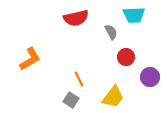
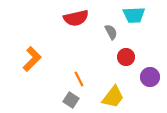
orange L-shape: moved 2 px right; rotated 15 degrees counterclockwise
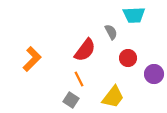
red semicircle: moved 9 px right, 32 px down; rotated 40 degrees counterclockwise
red circle: moved 2 px right, 1 px down
purple circle: moved 4 px right, 3 px up
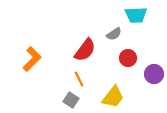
cyan trapezoid: moved 2 px right
gray semicircle: moved 3 px right, 2 px down; rotated 84 degrees clockwise
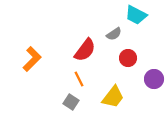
cyan trapezoid: rotated 30 degrees clockwise
purple circle: moved 5 px down
gray square: moved 2 px down
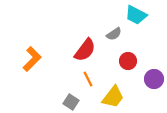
red circle: moved 3 px down
orange line: moved 9 px right
